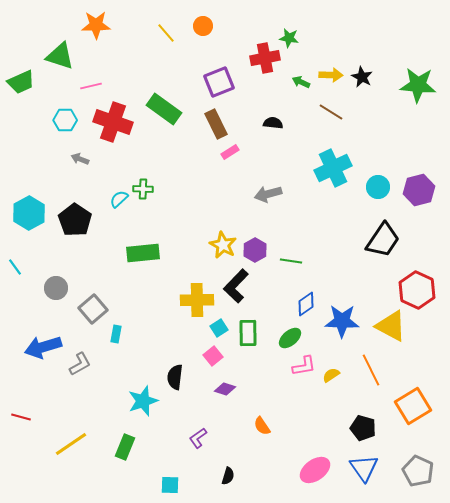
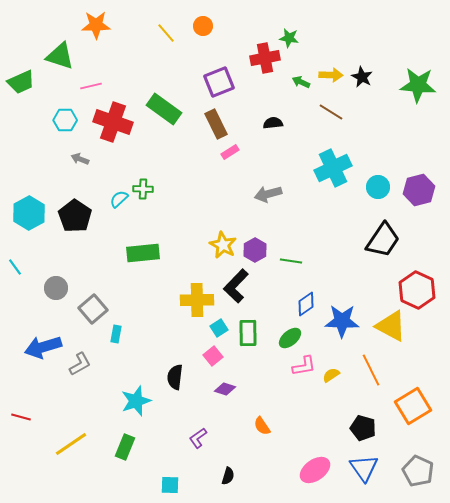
black semicircle at (273, 123): rotated 12 degrees counterclockwise
black pentagon at (75, 220): moved 4 px up
cyan star at (143, 401): moved 7 px left
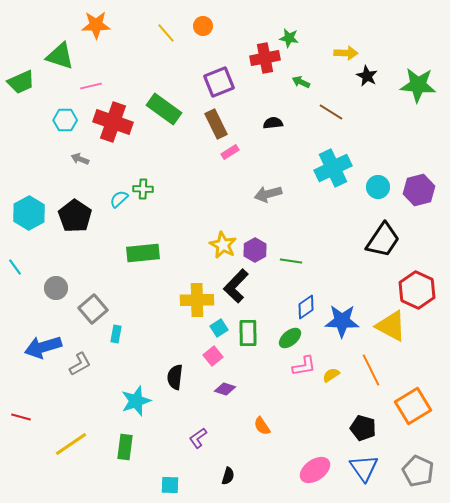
yellow arrow at (331, 75): moved 15 px right, 22 px up
black star at (362, 77): moved 5 px right, 1 px up
blue diamond at (306, 304): moved 3 px down
green rectangle at (125, 447): rotated 15 degrees counterclockwise
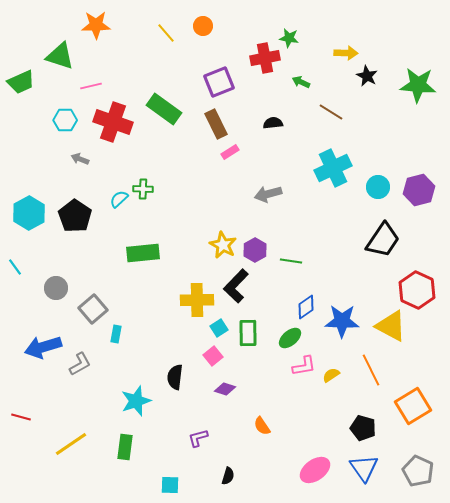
purple L-shape at (198, 438): rotated 20 degrees clockwise
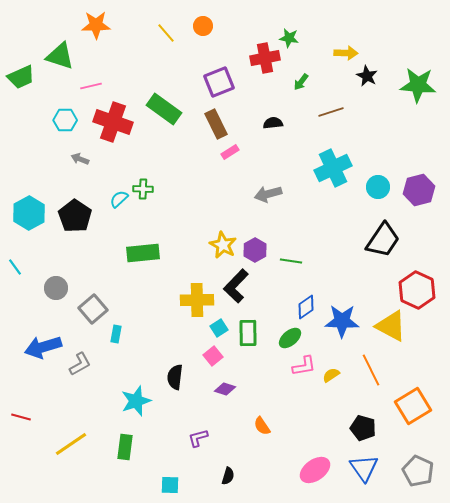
green trapezoid at (21, 82): moved 5 px up
green arrow at (301, 82): rotated 78 degrees counterclockwise
brown line at (331, 112): rotated 50 degrees counterclockwise
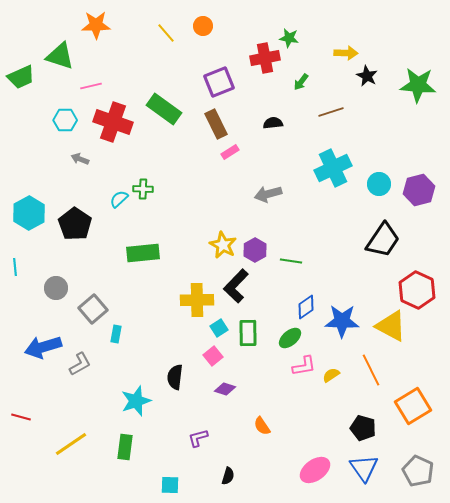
cyan circle at (378, 187): moved 1 px right, 3 px up
black pentagon at (75, 216): moved 8 px down
cyan line at (15, 267): rotated 30 degrees clockwise
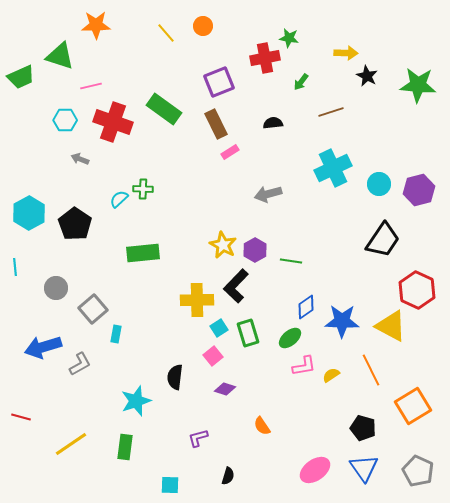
green rectangle at (248, 333): rotated 16 degrees counterclockwise
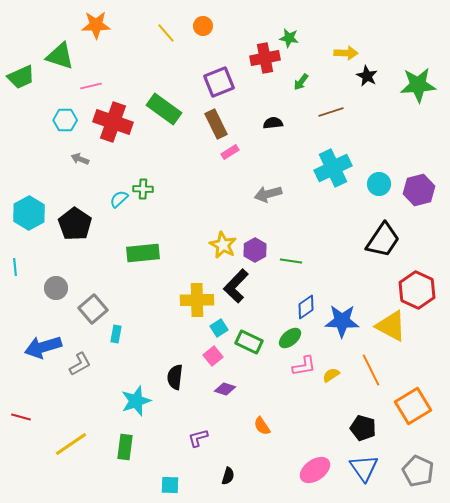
green star at (418, 85): rotated 9 degrees counterclockwise
green rectangle at (248, 333): moved 1 px right, 9 px down; rotated 48 degrees counterclockwise
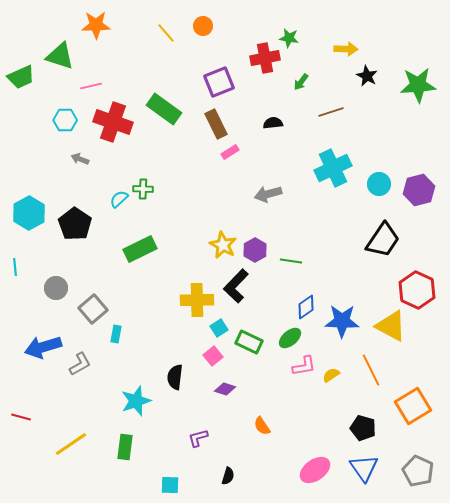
yellow arrow at (346, 53): moved 4 px up
green rectangle at (143, 253): moved 3 px left, 4 px up; rotated 20 degrees counterclockwise
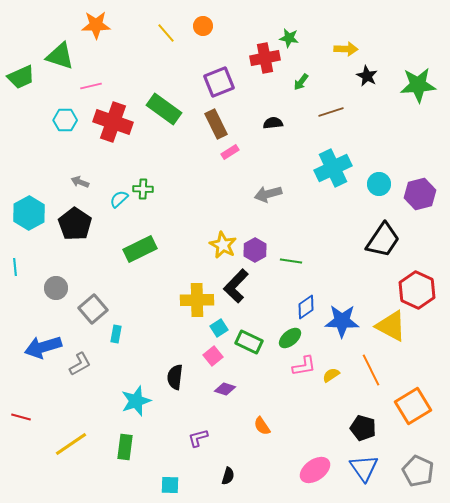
gray arrow at (80, 159): moved 23 px down
purple hexagon at (419, 190): moved 1 px right, 4 px down
